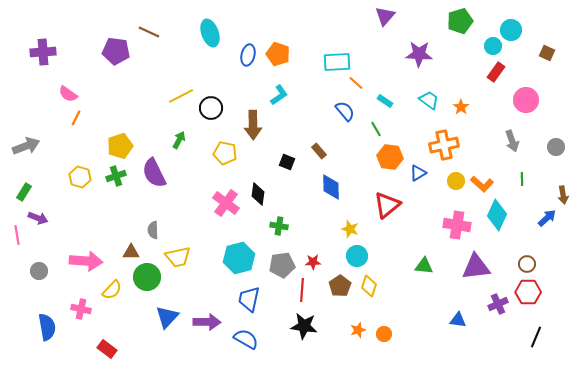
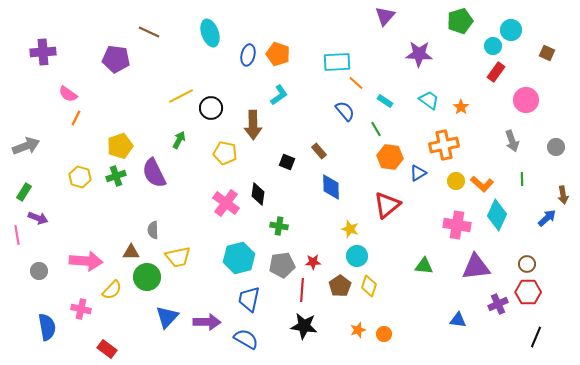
purple pentagon at (116, 51): moved 8 px down
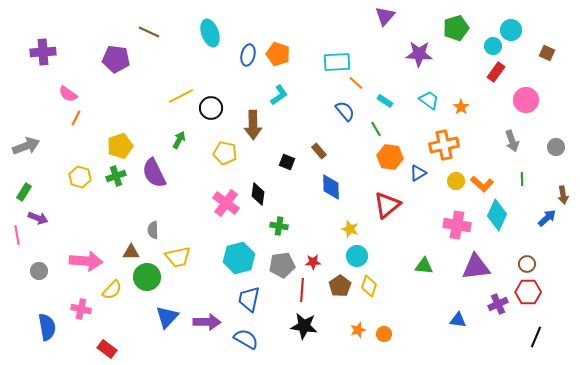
green pentagon at (460, 21): moved 4 px left, 7 px down
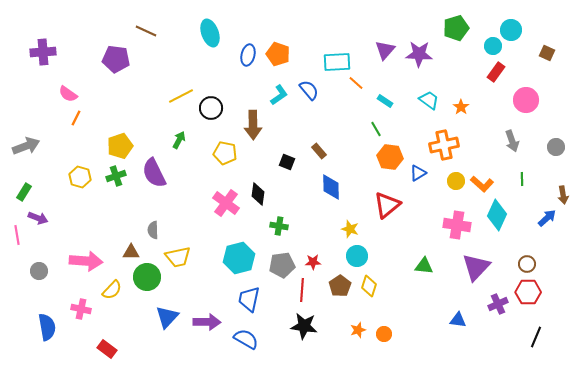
purple triangle at (385, 16): moved 34 px down
brown line at (149, 32): moved 3 px left, 1 px up
blue semicircle at (345, 111): moved 36 px left, 21 px up
purple triangle at (476, 267): rotated 40 degrees counterclockwise
